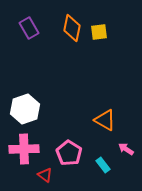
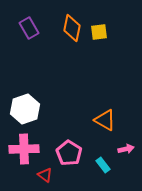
pink arrow: rotated 133 degrees clockwise
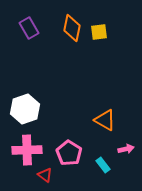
pink cross: moved 3 px right, 1 px down
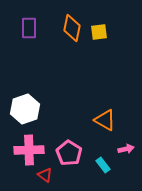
purple rectangle: rotated 30 degrees clockwise
pink cross: moved 2 px right
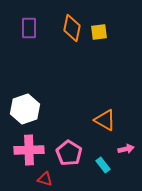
red triangle: moved 4 px down; rotated 21 degrees counterclockwise
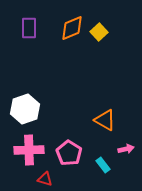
orange diamond: rotated 56 degrees clockwise
yellow square: rotated 36 degrees counterclockwise
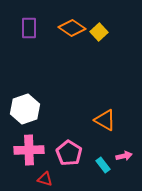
orange diamond: rotated 56 degrees clockwise
pink arrow: moved 2 px left, 7 px down
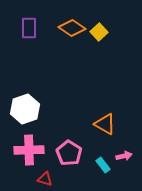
orange triangle: moved 4 px down
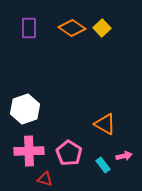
yellow square: moved 3 px right, 4 px up
pink cross: moved 1 px down
